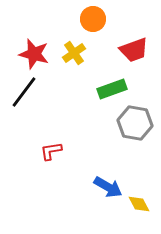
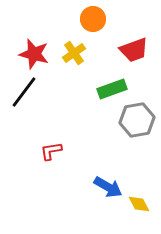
gray hexagon: moved 2 px right, 3 px up; rotated 20 degrees counterclockwise
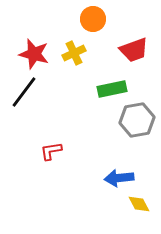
yellow cross: rotated 10 degrees clockwise
green rectangle: rotated 8 degrees clockwise
blue arrow: moved 11 px right, 9 px up; rotated 144 degrees clockwise
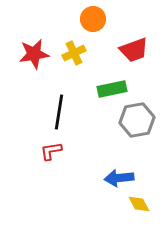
red star: rotated 24 degrees counterclockwise
black line: moved 35 px right, 20 px down; rotated 28 degrees counterclockwise
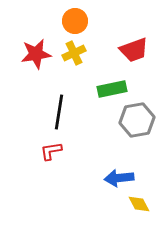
orange circle: moved 18 px left, 2 px down
red star: moved 2 px right
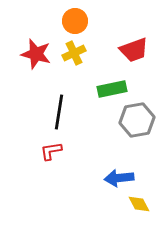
red star: rotated 24 degrees clockwise
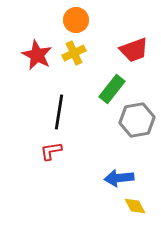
orange circle: moved 1 px right, 1 px up
red star: moved 1 px right, 1 px down; rotated 12 degrees clockwise
green rectangle: rotated 40 degrees counterclockwise
yellow diamond: moved 4 px left, 2 px down
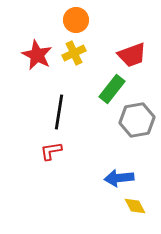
red trapezoid: moved 2 px left, 5 px down
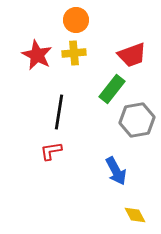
yellow cross: rotated 20 degrees clockwise
blue arrow: moved 3 px left, 7 px up; rotated 112 degrees counterclockwise
yellow diamond: moved 9 px down
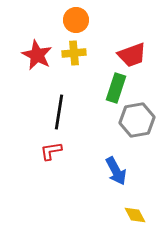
green rectangle: moved 4 px right, 1 px up; rotated 20 degrees counterclockwise
